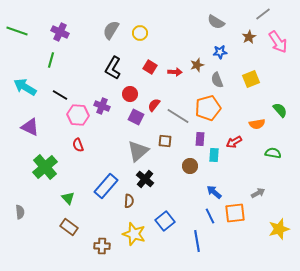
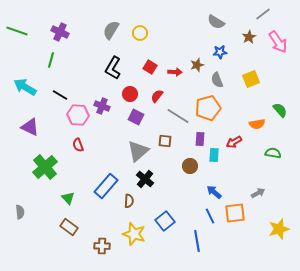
red semicircle at (154, 105): moved 3 px right, 9 px up
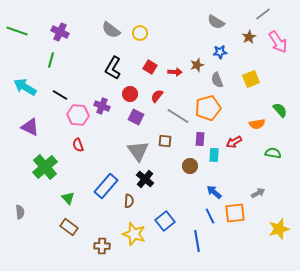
gray semicircle at (111, 30): rotated 84 degrees counterclockwise
gray triangle at (138, 151): rotated 25 degrees counterclockwise
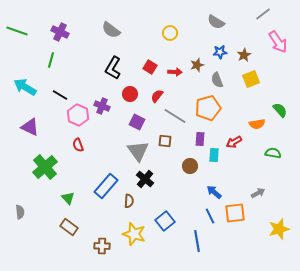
yellow circle at (140, 33): moved 30 px right
brown star at (249, 37): moved 5 px left, 18 px down
pink hexagon at (78, 115): rotated 20 degrees clockwise
gray line at (178, 116): moved 3 px left
purple square at (136, 117): moved 1 px right, 5 px down
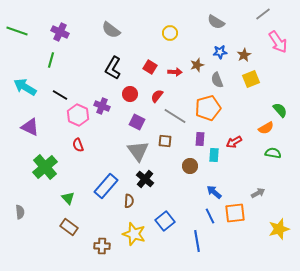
orange semicircle at (257, 124): moved 9 px right, 4 px down; rotated 21 degrees counterclockwise
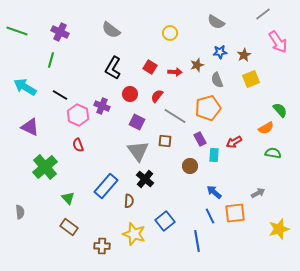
purple rectangle at (200, 139): rotated 32 degrees counterclockwise
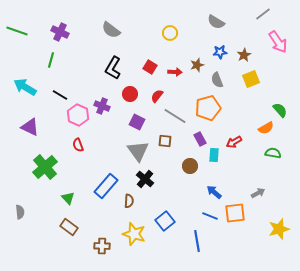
blue line at (210, 216): rotated 42 degrees counterclockwise
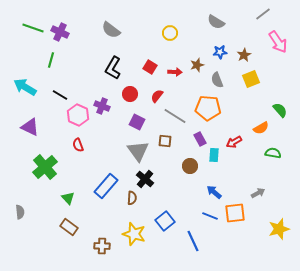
green line at (17, 31): moved 16 px right, 3 px up
orange pentagon at (208, 108): rotated 20 degrees clockwise
orange semicircle at (266, 128): moved 5 px left
brown semicircle at (129, 201): moved 3 px right, 3 px up
blue line at (197, 241): moved 4 px left; rotated 15 degrees counterclockwise
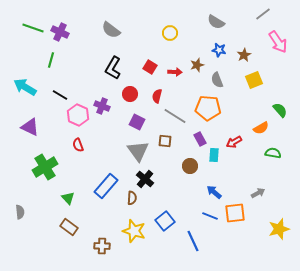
blue star at (220, 52): moved 1 px left, 2 px up; rotated 16 degrees clockwise
yellow square at (251, 79): moved 3 px right, 1 px down
red semicircle at (157, 96): rotated 24 degrees counterclockwise
green cross at (45, 167): rotated 10 degrees clockwise
yellow star at (134, 234): moved 3 px up
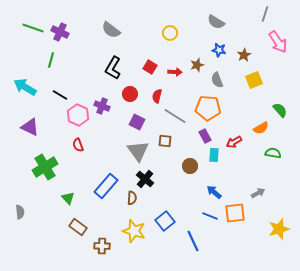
gray line at (263, 14): moved 2 px right; rotated 35 degrees counterclockwise
purple rectangle at (200, 139): moved 5 px right, 3 px up
brown rectangle at (69, 227): moved 9 px right
